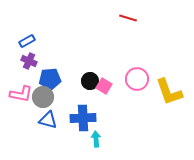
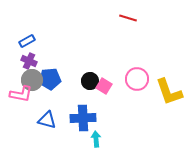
gray circle: moved 11 px left, 17 px up
blue triangle: moved 1 px left
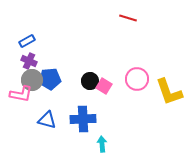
blue cross: moved 1 px down
cyan arrow: moved 6 px right, 5 px down
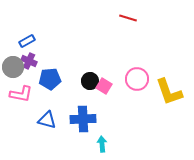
gray circle: moved 19 px left, 13 px up
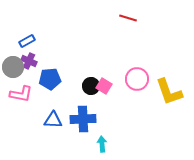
black circle: moved 1 px right, 5 px down
blue triangle: moved 6 px right; rotated 12 degrees counterclockwise
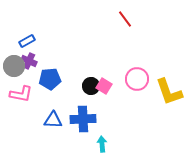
red line: moved 3 px left, 1 px down; rotated 36 degrees clockwise
gray circle: moved 1 px right, 1 px up
